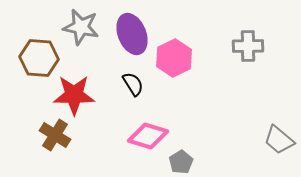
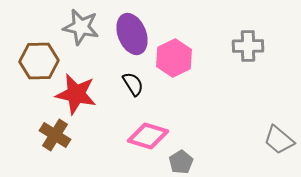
brown hexagon: moved 3 px down; rotated 6 degrees counterclockwise
red star: moved 2 px right, 1 px up; rotated 12 degrees clockwise
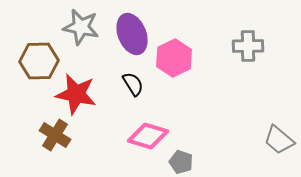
gray pentagon: rotated 20 degrees counterclockwise
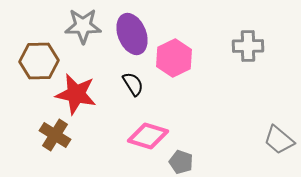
gray star: moved 2 px right, 1 px up; rotated 12 degrees counterclockwise
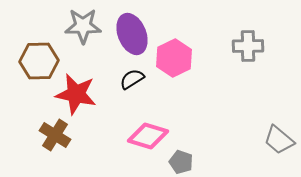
black semicircle: moved 1 px left, 5 px up; rotated 90 degrees counterclockwise
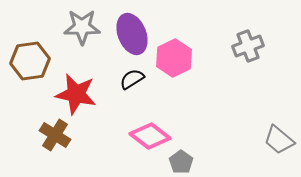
gray star: moved 1 px left, 1 px down
gray cross: rotated 20 degrees counterclockwise
brown hexagon: moved 9 px left; rotated 6 degrees counterclockwise
pink diamond: moved 2 px right; rotated 21 degrees clockwise
gray pentagon: rotated 15 degrees clockwise
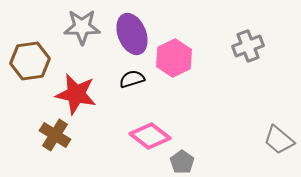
black semicircle: rotated 15 degrees clockwise
gray pentagon: moved 1 px right
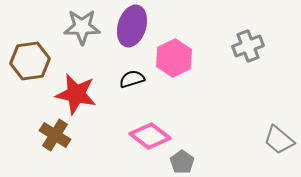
purple ellipse: moved 8 px up; rotated 39 degrees clockwise
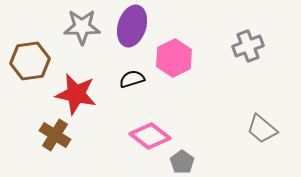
gray trapezoid: moved 17 px left, 11 px up
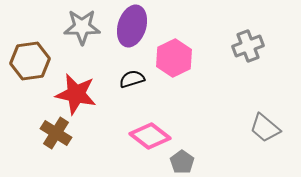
gray trapezoid: moved 3 px right, 1 px up
brown cross: moved 1 px right, 2 px up
